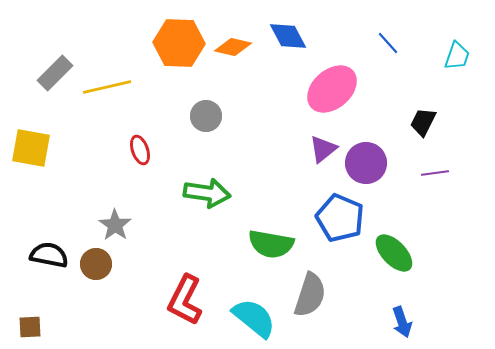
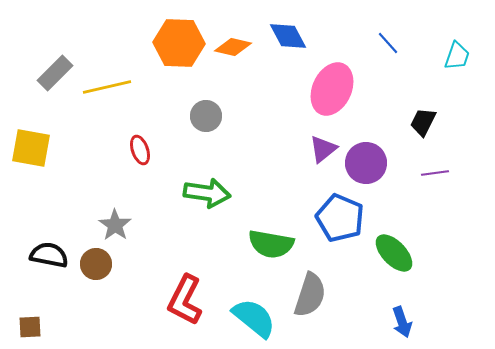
pink ellipse: rotated 24 degrees counterclockwise
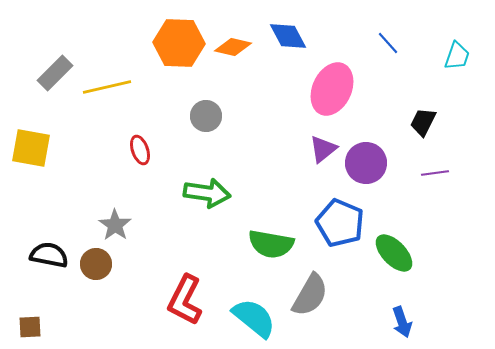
blue pentagon: moved 5 px down
gray semicircle: rotated 12 degrees clockwise
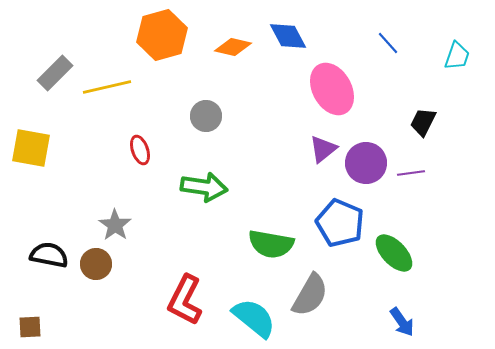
orange hexagon: moved 17 px left, 8 px up; rotated 18 degrees counterclockwise
pink ellipse: rotated 54 degrees counterclockwise
purple line: moved 24 px left
green arrow: moved 3 px left, 6 px up
blue arrow: rotated 16 degrees counterclockwise
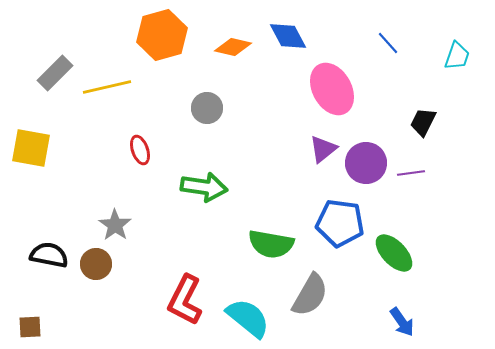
gray circle: moved 1 px right, 8 px up
blue pentagon: rotated 15 degrees counterclockwise
cyan semicircle: moved 6 px left
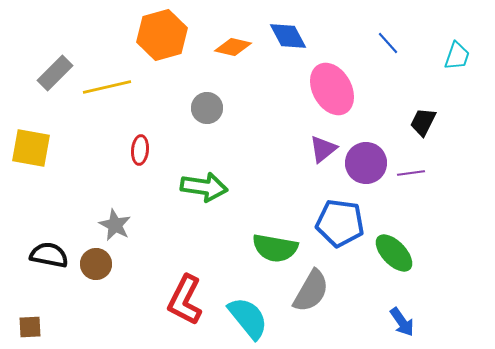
red ellipse: rotated 24 degrees clockwise
gray star: rotated 8 degrees counterclockwise
green semicircle: moved 4 px right, 4 px down
gray semicircle: moved 1 px right, 4 px up
cyan semicircle: rotated 12 degrees clockwise
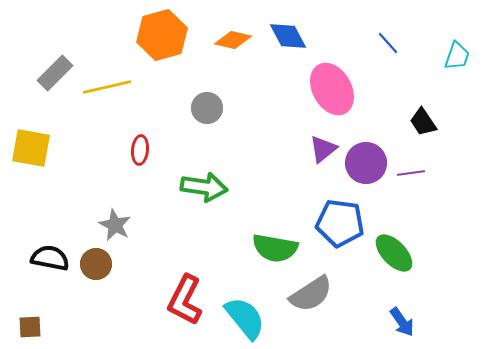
orange diamond: moved 7 px up
black trapezoid: rotated 60 degrees counterclockwise
black semicircle: moved 1 px right, 3 px down
gray semicircle: moved 3 px down; rotated 27 degrees clockwise
cyan semicircle: moved 3 px left
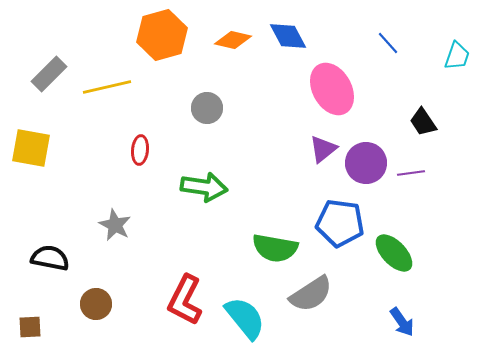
gray rectangle: moved 6 px left, 1 px down
brown circle: moved 40 px down
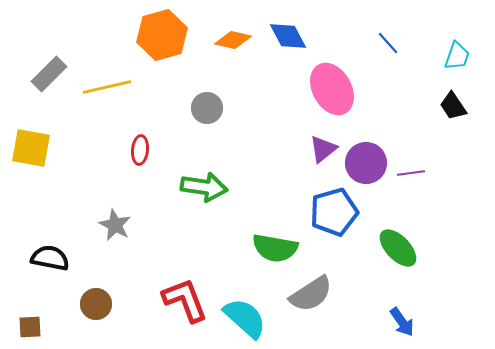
black trapezoid: moved 30 px right, 16 px up
blue pentagon: moved 6 px left, 11 px up; rotated 24 degrees counterclockwise
green ellipse: moved 4 px right, 5 px up
red L-shape: rotated 132 degrees clockwise
cyan semicircle: rotated 9 degrees counterclockwise
